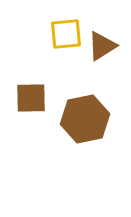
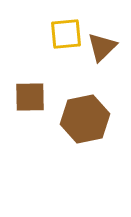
brown triangle: moved 1 px down; rotated 12 degrees counterclockwise
brown square: moved 1 px left, 1 px up
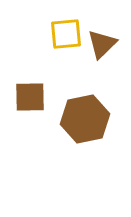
brown triangle: moved 3 px up
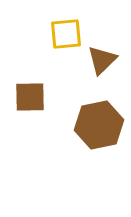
brown triangle: moved 16 px down
brown hexagon: moved 14 px right, 6 px down
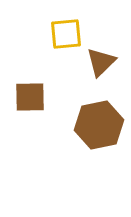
brown triangle: moved 1 px left, 2 px down
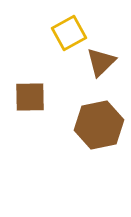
yellow square: moved 3 px right, 1 px up; rotated 24 degrees counterclockwise
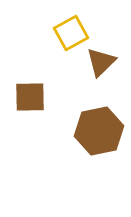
yellow square: moved 2 px right
brown hexagon: moved 6 px down
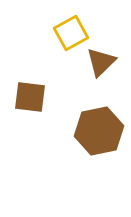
brown square: rotated 8 degrees clockwise
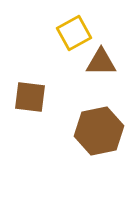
yellow square: moved 3 px right
brown triangle: rotated 44 degrees clockwise
